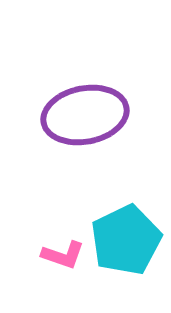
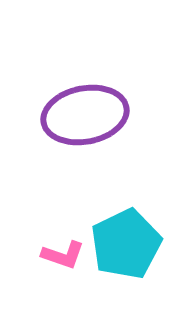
cyan pentagon: moved 4 px down
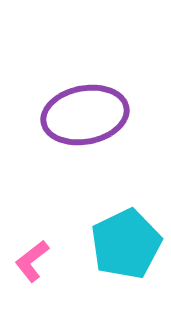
pink L-shape: moved 31 px left, 6 px down; rotated 123 degrees clockwise
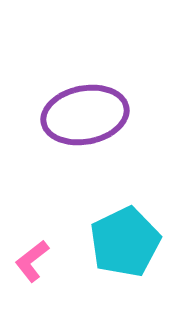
cyan pentagon: moved 1 px left, 2 px up
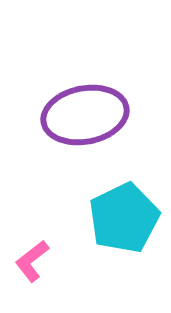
cyan pentagon: moved 1 px left, 24 px up
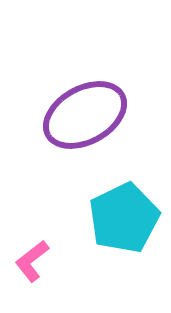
purple ellipse: rotated 18 degrees counterclockwise
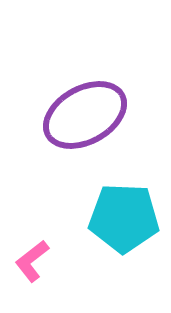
cyan pentagon: rotated 28 degrees clockwise
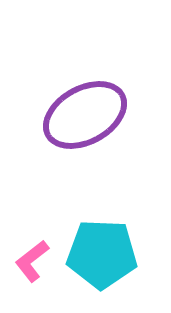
cyan pentagon: moved 22 px left, 36 px down
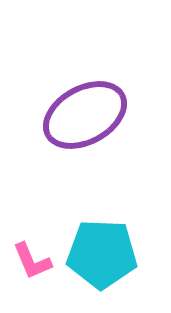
pink L-shape: rotated 75 degrees counterclockwise
